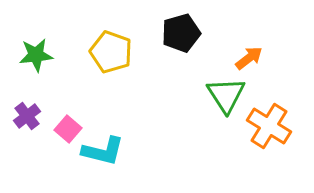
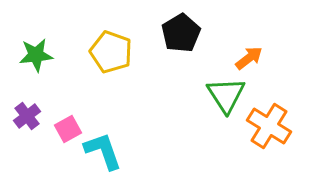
black pentagon: rotated 15 degrees counterclockwise
pink square: rotated 20 degrees clockwise
cyan L-shape: rotated 123 degrees counterclockwise
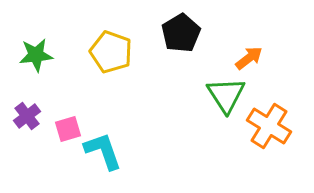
pink square: rotated 12 degrees clockwise
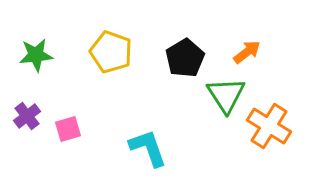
black pentagon: moved 4 px right, 25 px down
orange arrow: moved 2 px left, 6 px up
cyan L-shape: moved 45 px right, 3 px up
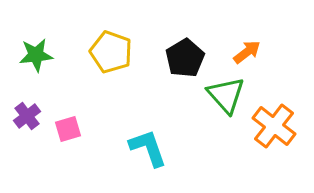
green triangle: rotated 9 degrees counterclockwise
orange cross: moved 5 px right; rotated 6 degrees clockwise
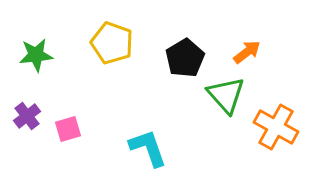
yellow pentagon: moved 1 px right, 9 px up
orange cross: moved 2 px right, 1 px down; rotated 9 degrees counterclockwise
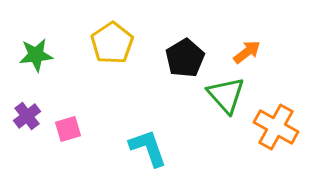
yellow pentagon: rotated 18 degrees clockwise
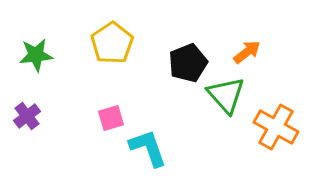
black pentagon: moved 3 px right, 5 px down; rotated 9 degrees clockwise
pink square: moved 43 px right, 11 px up
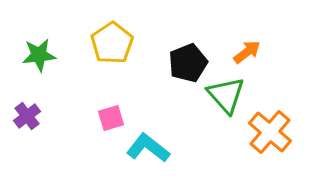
green star: moved 3 px right
orange cross: moved 6 px left, 5 px down; rotated 12 degrees clockwise
cyan L-shape: rotated 33 degrees counterclockwise
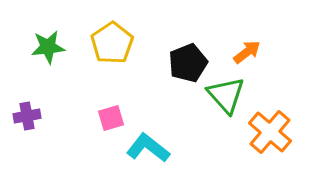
green star: moved 9 px right, 8 px up
purple cross: rotated 28 degrees clockwise
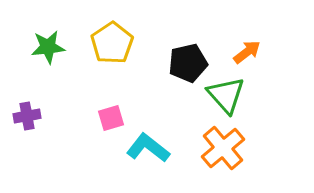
black pentagon: rotated 9 degrees clockwise
orange cross: moved 47 px left, 16 px down; rotated 9 degrees clockwise
